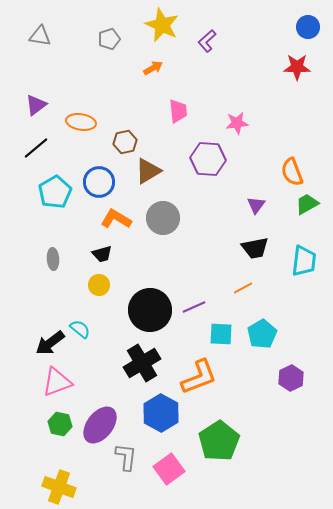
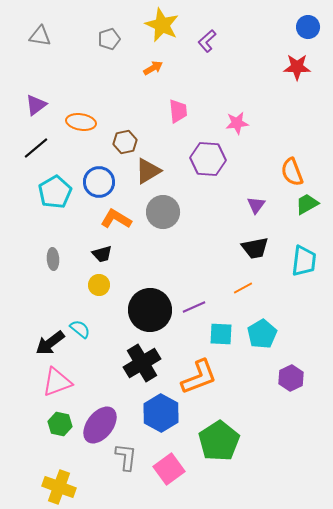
gray circle at (163, 218): moved 6 px up
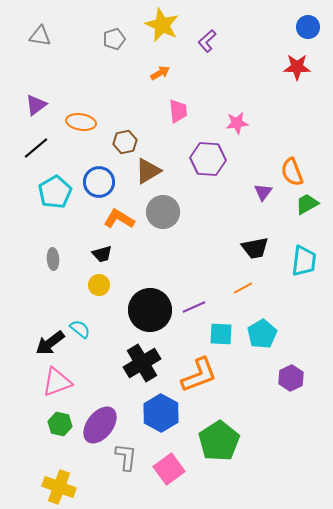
gray pentagon at (109, 39): moved 5 px right
orange arrow at (153, 68): moved 7 px right, 5 px down
purple triangle at (256, 205): moved 7 px right, 13 px up
orange L-shape at (116, 219): moved 3 px right
orange L-shape at (199, 377): moved 2 px up
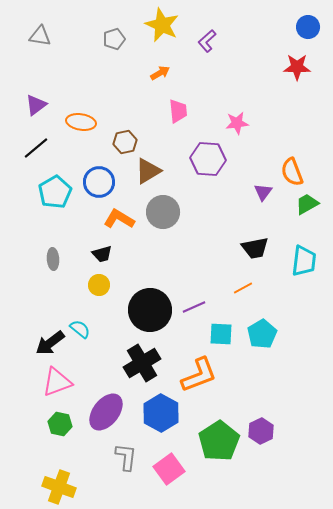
purple hexagon at (291, 378): moved 30 px left, 53 px down
purple ellipse at (100, 425): moved 6 px right, 13 px up
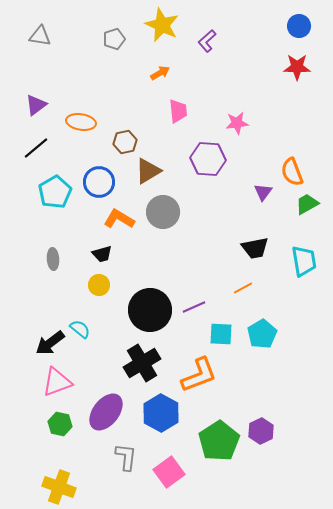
blue circle at (308, 27): moved 9 px left, 1 px up
cyan trapezoid at (304, 261): rotated 16 degrees counterclockwise
pink square at (169, 469): moved 3 px down
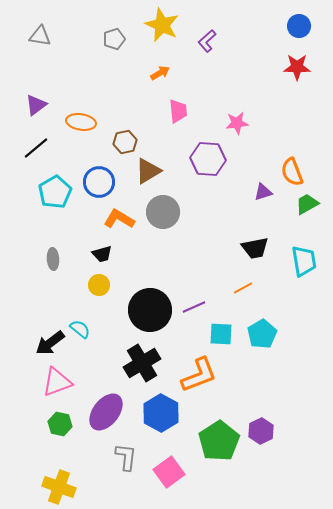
purple triangle at (263, 192): rotated 36 degrees clockwise
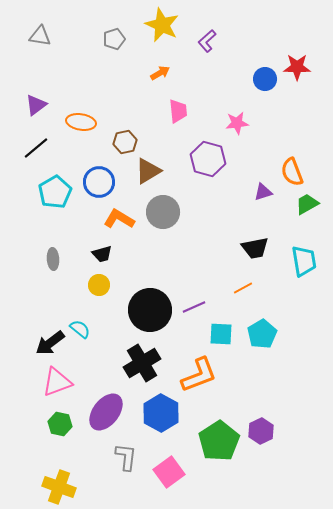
blue circle at (299, 26): moved 34 px left, 53 px down
purple hexagon at (208, 159): rotated 12 degrees clockwise
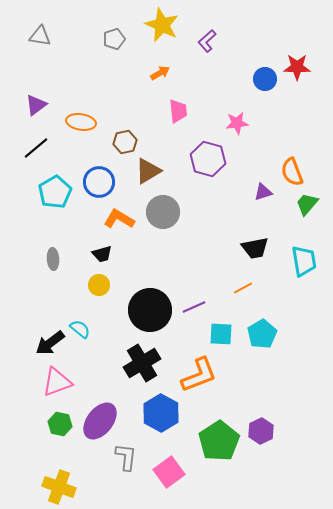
green trapezoid at (307, 204): rotated 20 degrees counterclockwise
purple ellipse at (106, 412): moved 6 px left, 9 px down
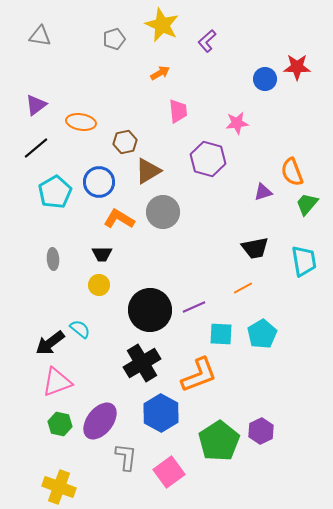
black trapezoid at (102, 254): rotated 15 degrees clockwise
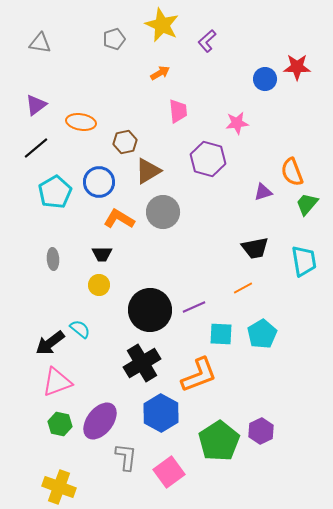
gray triangle at (40, 36): moved 7 px down
